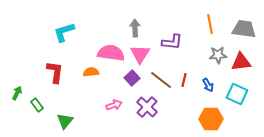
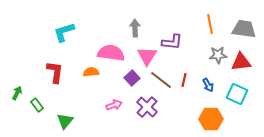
pink triangle: moved 7 px right, 2 px down
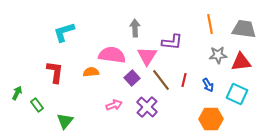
pink semicircle: moved 1 px right, 2 px down
brown line: rotated 15 degrees clockwise
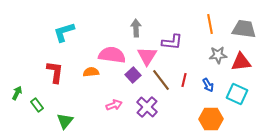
gray arrow: moved 1 px right
purple square: moved 1 px right, 3 px up
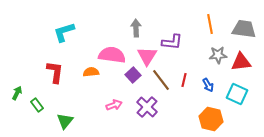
orange hexagon: rotated 15 degrees clockwise
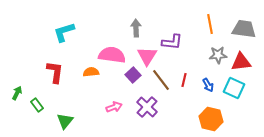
cyan square: moved 3 px left, 6 px up
pink arrow: moved 2 px down
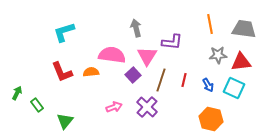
gray arrow: rotated 12 degrees counterclockwise
red L-shape: moved 7 px right; rotated 150 degrees clockwise
brown line: rotated 55 degrees clockwise
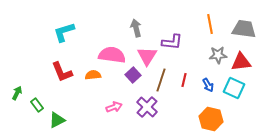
orange semicircle: moved 2 px right, 3 px down
green triangle: moved 8 px left, 1 px up; rotated 24 degrees clockwise
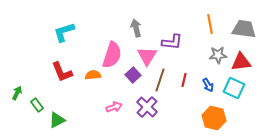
pink semicircle: rotated 100 degrees clockwise
brown line: moved 1 px left
orange hexagon: moved 3 px right, 1 px up
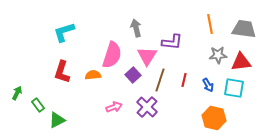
red L-shape: rotated 40 degrees clockwise
cyan square: rotated 15 degrees counterclockwise
green rectangle: moved 1 px right
